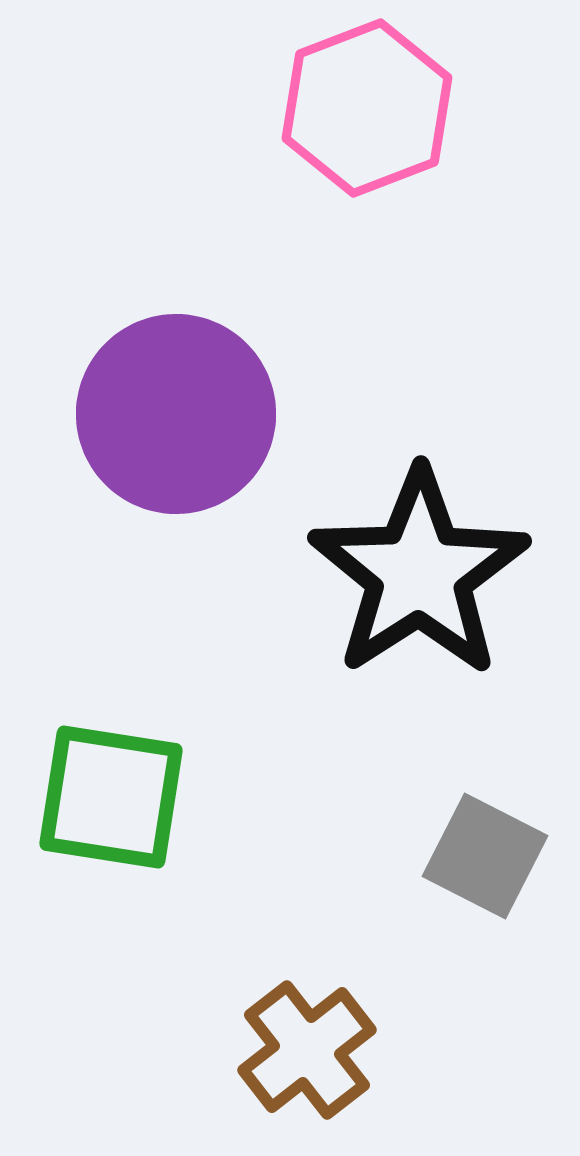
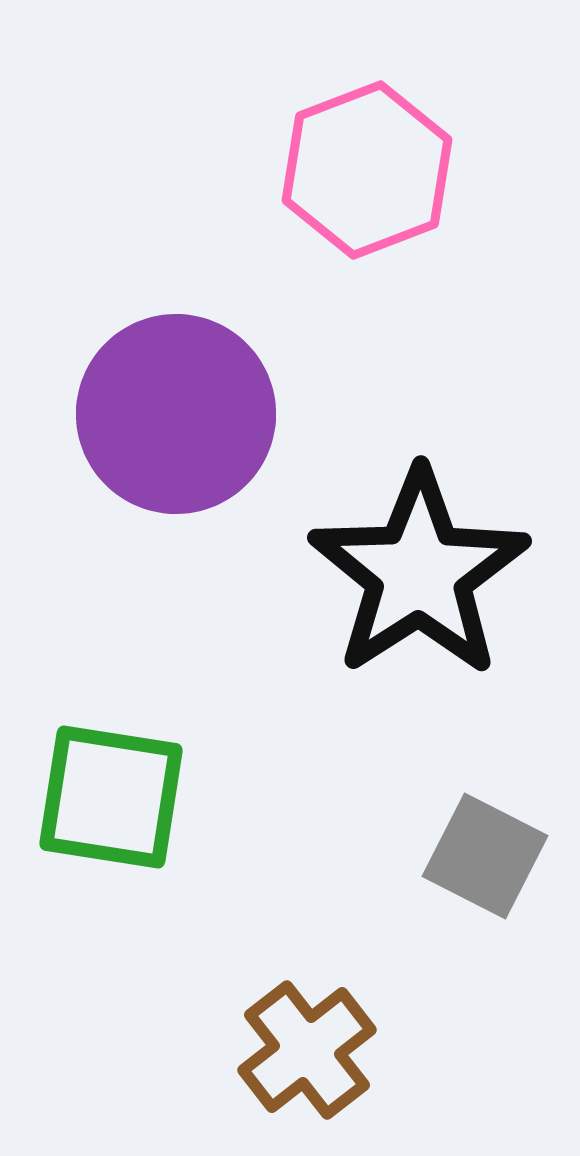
pink hexagon: moved 62 px down
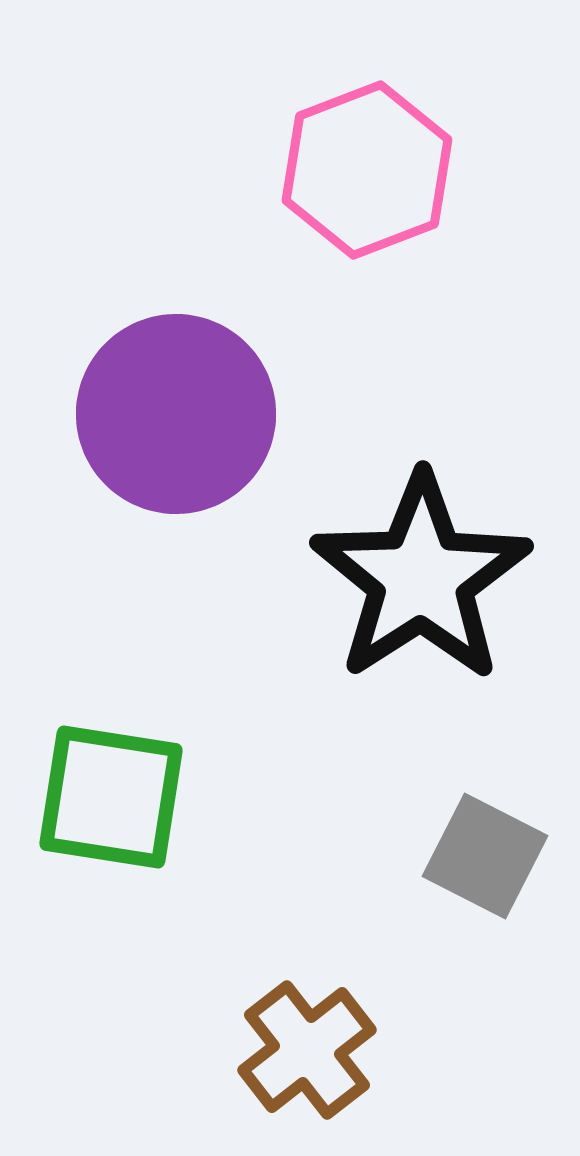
black star: moved 2 px right, 5 px down
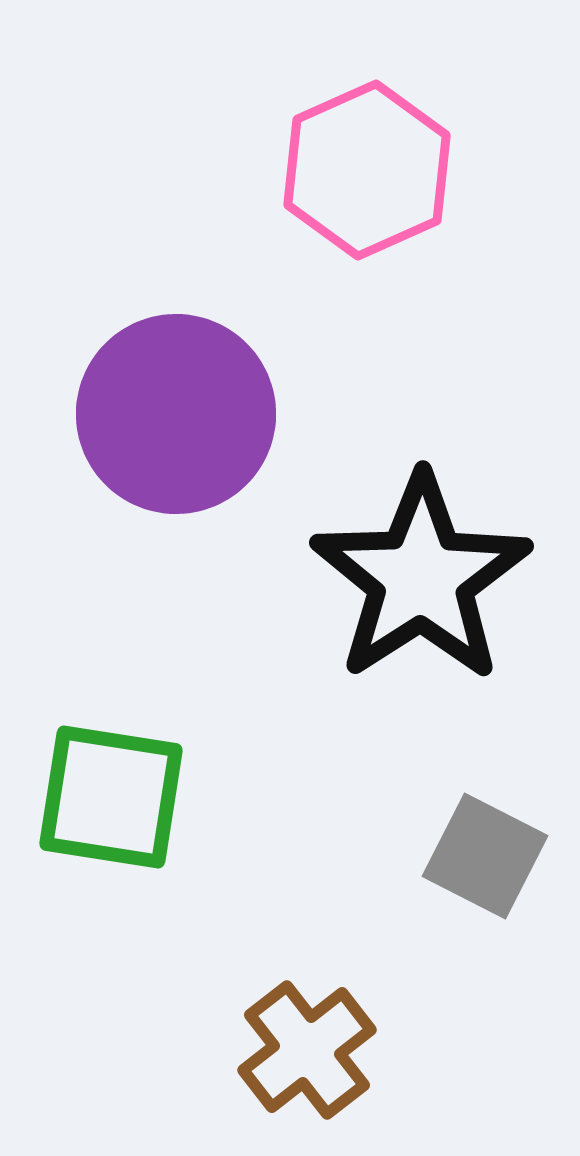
pink hexagon: rotated 3 degrees counterclockwise
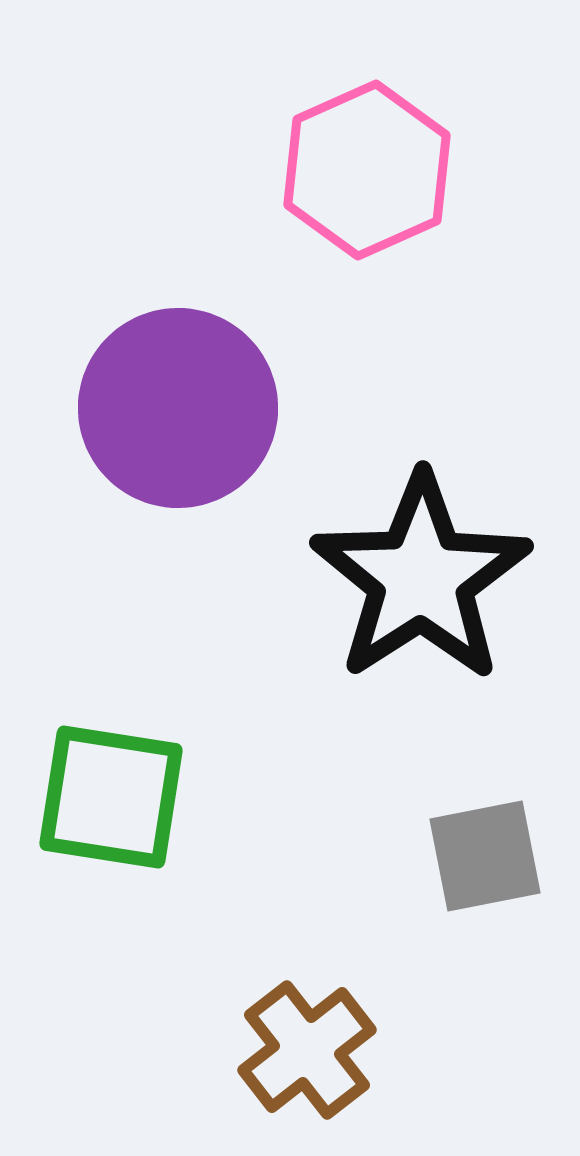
purple circle: moved 2 px right, 6 px up
gray square: rotated 38 degrees counterclockwise
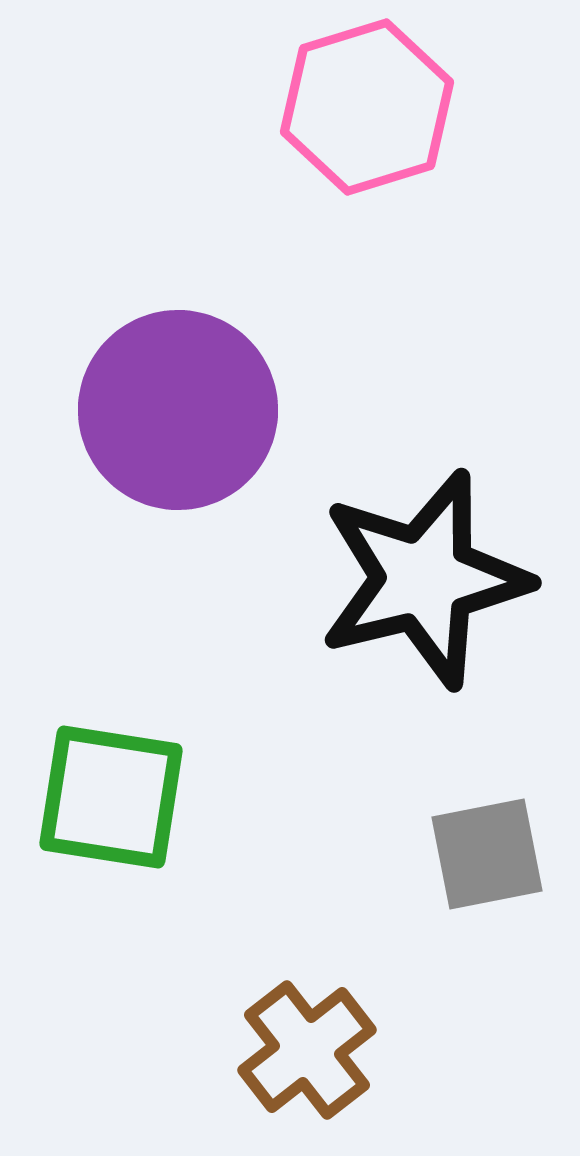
pink hexagon: moved 63 px up; rotated 7 degrees clockwise
purple circle: moved 2 px down
black star: moved 3 px right, 1 px down; rotated 19 degrees clockwise
gray square: moved 2 px right, 2 px up
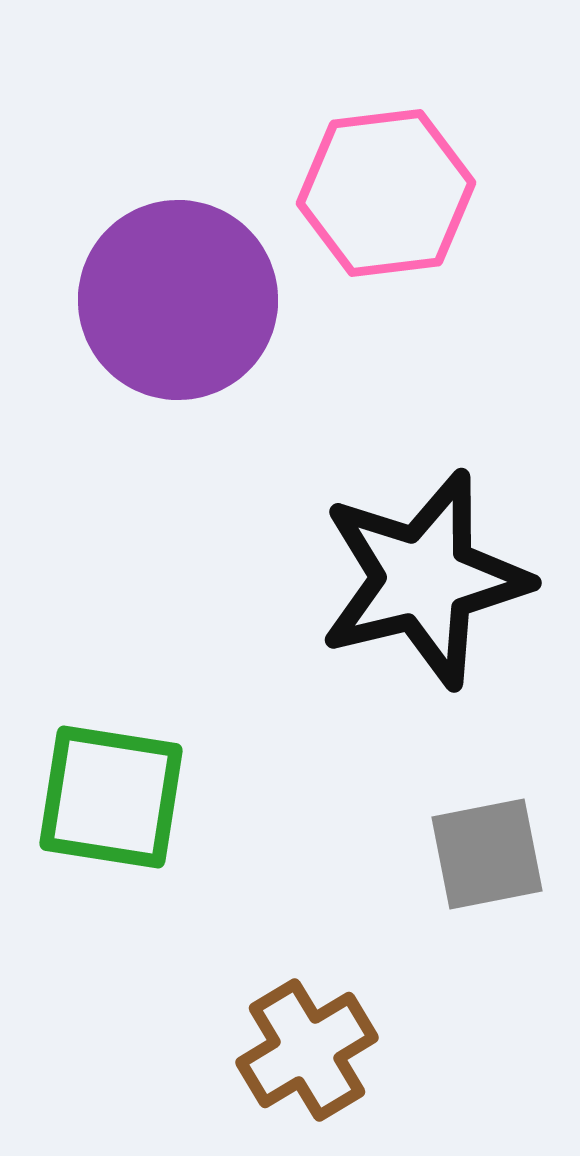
pink hexagon: moved 19 px right, 86 px down; rotated 10 degrees clockwise
purple circle: moved 110 px up
brown cross: rotated 7 degrees clockwise
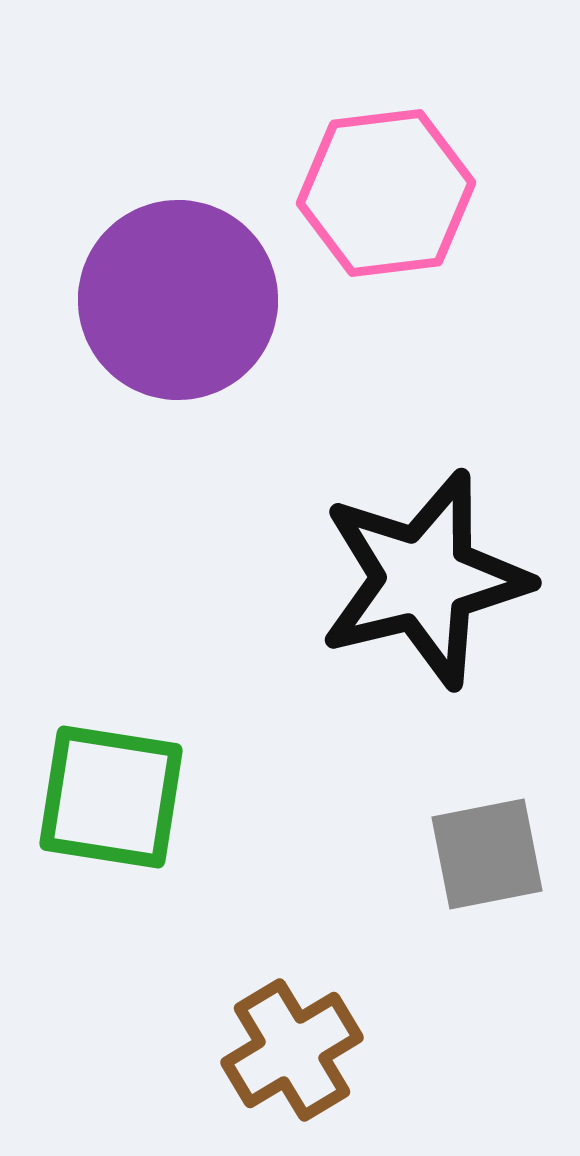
brown cross: moved 15 px left
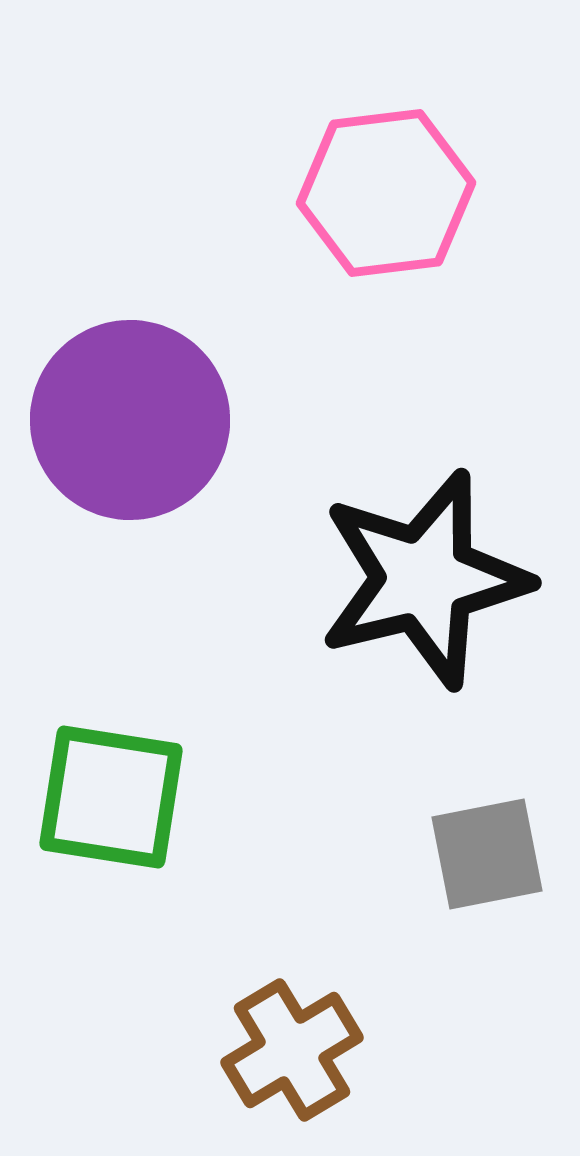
purple circle: moved 48 px left, 120 px down
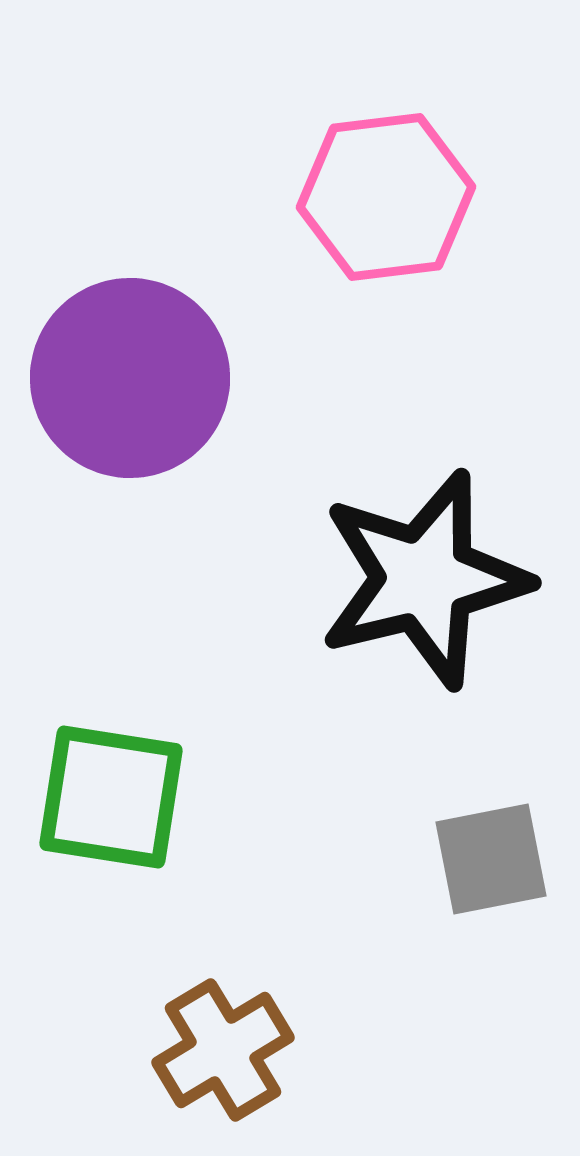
pink hexagon: moved 4 px down
purple circle: moved 42 px up
gray square: moved 4 px right, 5 px down
brown cross: moved 69 px left
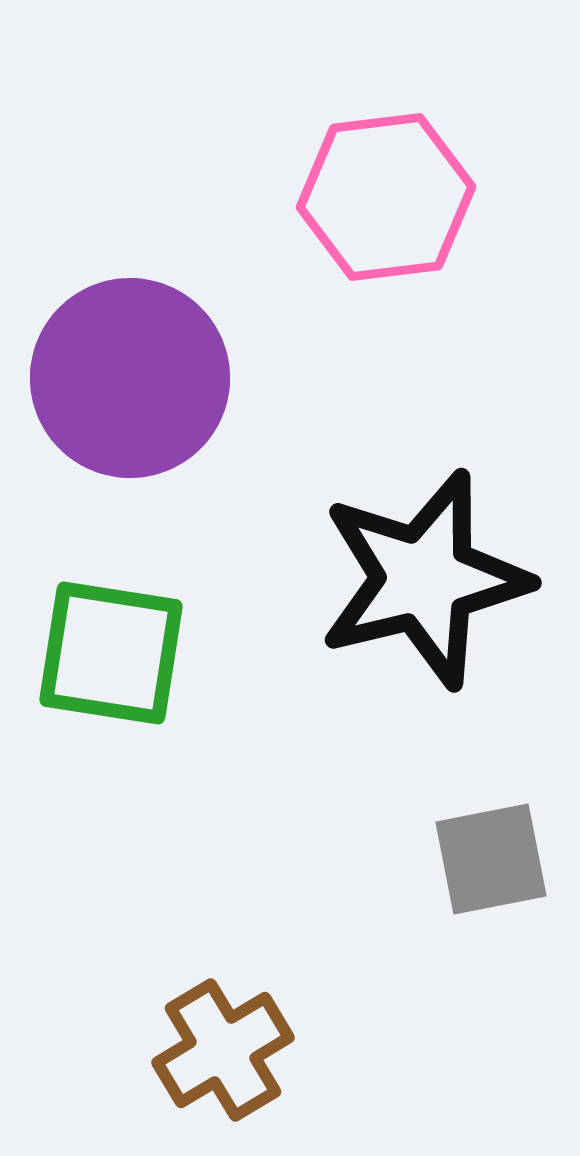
green square: moved 144 px up
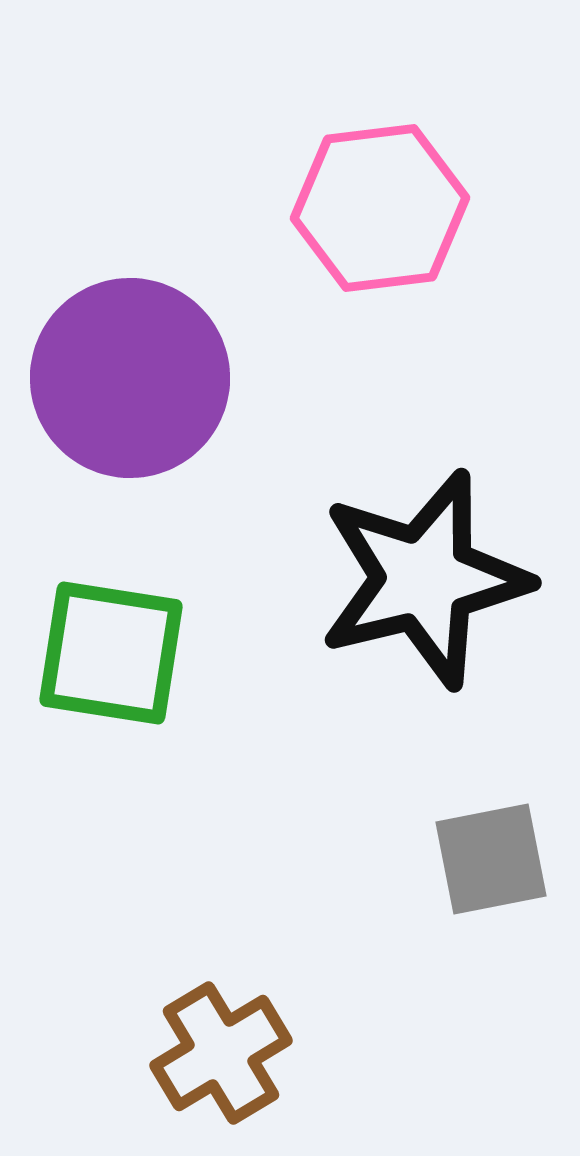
pink hexagon: moved 6 px left, 11 px down
brown cross: moved 2 px left, 3 px down
